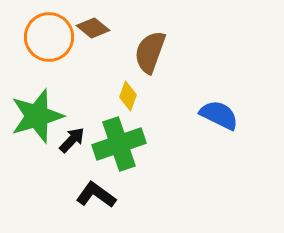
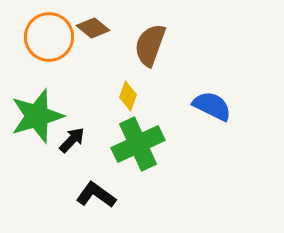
brown semicircle: moved 7 px up
blue semicircle: moved 7 px left, 9 px up
green cross: moved 19 px right; rotated 6 degrees counterclockwise
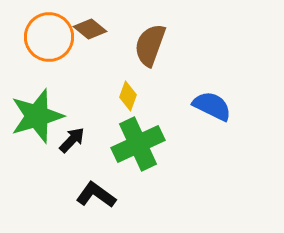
brown diamond: moved 3 px left, 1 px down
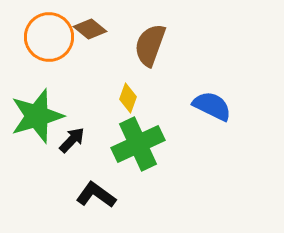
yellow diamond: moved 2 px down
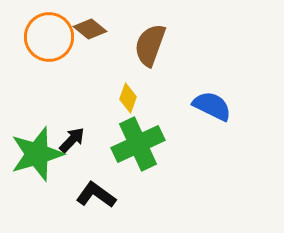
green star: moved 38 px down
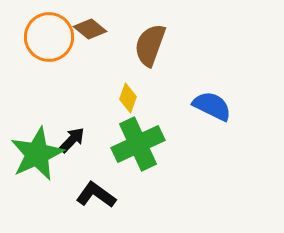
green star: rotated 8 degrees counterclockwise
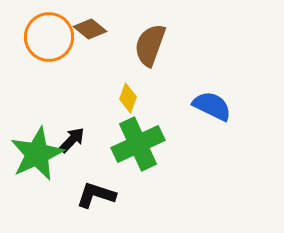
black L-shape: rotated 18 degrees counterclockwise
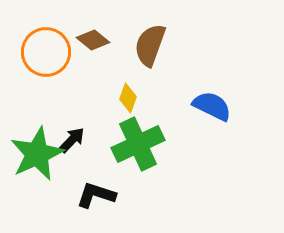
brown diamond: moved 3 px right, 11 px down
orange circle: moved 3 px left, 15 px down
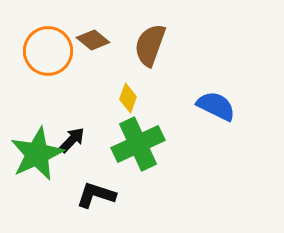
orange circle: moved 2 px right, 1 px up
blue semicircle: moved 4 px right
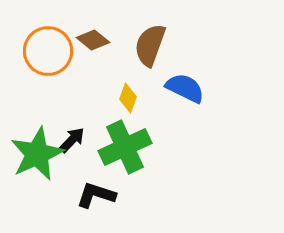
blue semicircle: moved 31 px left, 18 px up
green cross: moved 13 px left, 3 px down
